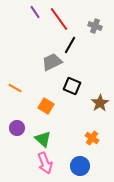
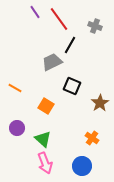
blue circle: moved 2 px right
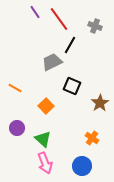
orange square: rotated 14 degrees clockwise
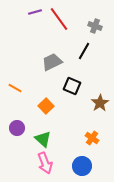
purple line: rotated 72 degrees counterclockwise
black line: moved 14 px right, 6 px down
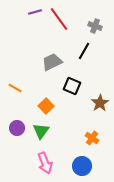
green triangle: moved 2 px left, 8 px up; rotated 24 degrees clockwise
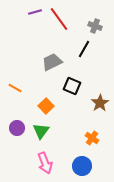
black line: moved 2 px up
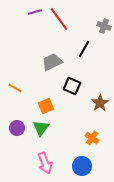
gray cross: moved 9 px right
orange square: rotated 21 degrees clockwise
green triangle: moved 3 px up
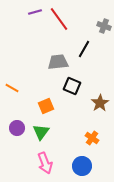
gray trapezoid: moved 6 px right; rotated 20 degrees clockwise
orange line: moved 3 px left
green triangle: moved 4 px down
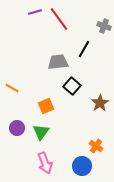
black square: rotated 18 degrees clockwise
orange cross: moved 4 px right, 8 px down
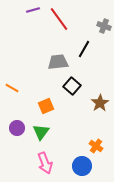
purple line: moved 2 px left, 2 px up
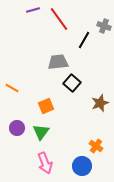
black line: moved 9 px up
black square: moved 3 px up
brown star: rotated 12 degrees clockwise
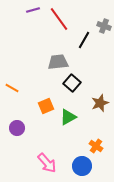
green triangle: moved 27 px right, 15 px up; rotated 24 degrees clockwise
pink arrow: moved 2 px right; rotated 20 degrees counterclockwise
